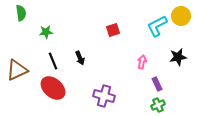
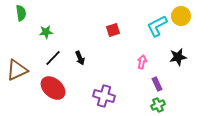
black line: moved 3 px up; rotated 66 degrees clockwise
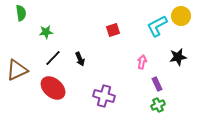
black arrow: moved 1 px down
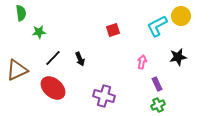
green star: moved 7 px left
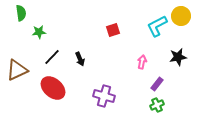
black line: moved 1 px left, 1 px up
purple rectangle: rotated 64 degrees clockwise
green cross: moved 1 px left
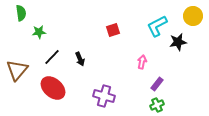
yellow circle: moved 12 px right
black star: moved 15 px up
brown triangle: rotated 25 degrees counterclockwise
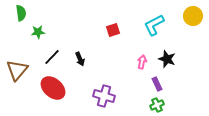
cyan L-shape: moved 3 px left, 1 px up
green star: moved 1 px left
black star: moved 11 px left, 17 px down; rotated 30 degrees clockwise
purple rectangle: rotated 64 degrees counterclockwise
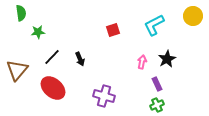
black star: rotated 24 degrees clockwise
